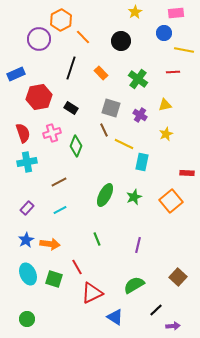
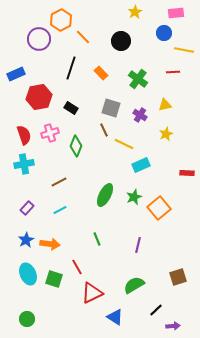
red semicircle at (23, 133): moved 1 px right, 2 px down
pink cross at (52, 133): moved 2 px left
cyan cross at (27, 162): moved 3 px left, 2 px down
cyan rectangle at (142, 162): moved 1 px left, 3 px down; rotated 54 degrees clockwise
orange square at (171, 201): moved 12 px left, 7 px down
brown square at (178, 277): rotated 30 degrees clockwise
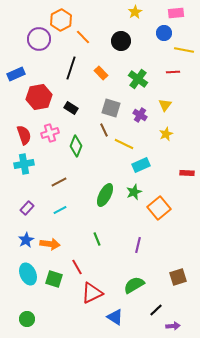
yellow triangle at (165, 105): rotated 40 degrees counterclockwise
green star at (134, 197): moved 5 px up
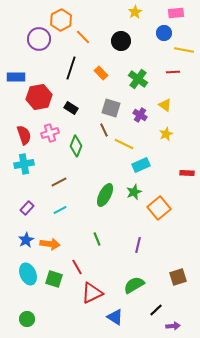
blue rectangle at (16, 74): moved 3 px down; rotated 24 degrees clockwise
yellow triangle at (165, 105): rotated 32 degrees counterclockwise
